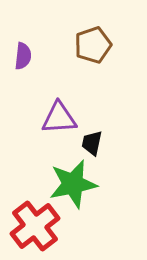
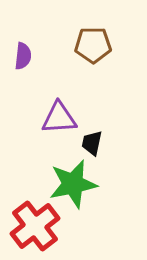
brown pentagon: rotated 18 degrees clockwise
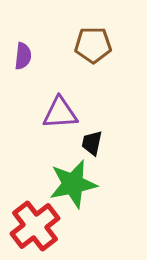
purple triangle: moved 1 px right, 5 px up
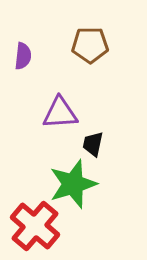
brown pentagon: moved 3 px left
black trapezoid: moved 1 px right, 1 px down
green star: rotated 6 degrees counterclockwise
red cross: rotated 12 degrees counterclockwise
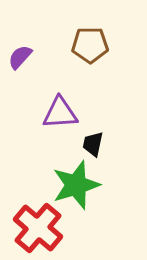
purple semicircle: moved 3 px left, 1 px down; rotated 144 degrees counterclockwise
green star: moved 3 px right, 1 px down
red cross: moved 3 px right, 2 px down
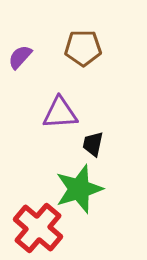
brown pentagon: moved 7 px left, 3 px down
green star: moved 3 px right, 4 px down
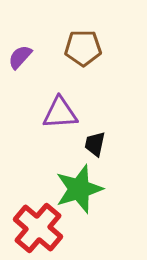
black trapezoid: moved 2 px right
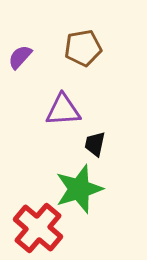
brown pentagon: rotated 9 degrees counterclockwise
purple triangle: moved 3 px right, 3 px up
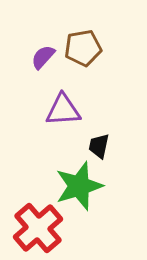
purple semicircle: moved 23 px right
black trapezoid: moved 4 px right, 2 px down
green star: moved 3 px up
red cross: rotated 9 degrees clockwise
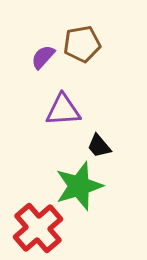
brown pentagon: moved 1 px left, 4 px up
black trapezoid: rotated 52 degrees counterclockwise
